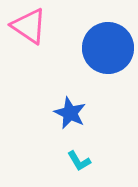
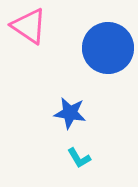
blue star: rotated 16 degrees counterclockwise
cyan L-shape: moved 3 px up
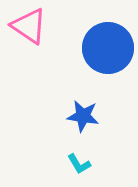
blue star: moved 13 px right, 3 px down
cyan L-shape: moved 6 px down
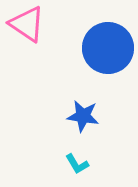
pink triangle: moved 2 px left, 2 px up
cyan L-shape: moved 2 px left
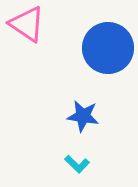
cyan L-shape: rotated 15 degrees counterclockwise
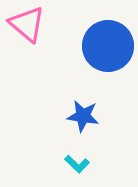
pink triangle: rotated 6 degrees clockwise
blue circle: moved 2 px up
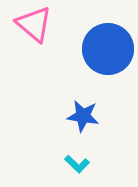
pink triangle: moved 7 px right
blue circle: moved 3 px down
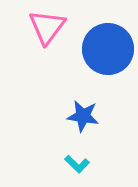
pink triangle: moved 13 px right, 3 px down; rotated 27 degrees clockwise
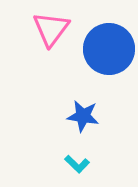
pink triangle: moved 4 px right, 2 px down
blue circle: moved 1 px right
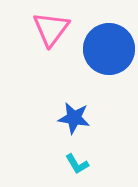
blue star: moved 9 px left, 2 px down
cyan L-shape: rotated 15 degrees clockwise
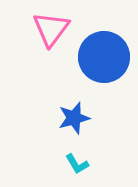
blue circle: moved 5 px left, 8 px down
blue star: rotated 24 degrees counterclockwise
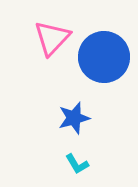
pink triangle: moved 1 px right, 9 px down; rotated 6 degrees clockwise
